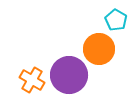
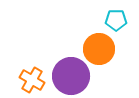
cyan pentagon: rotated 30 degrees counterclockwise
purple circle: moved 2 px right, 1 px down
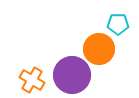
cyan pentagon: moved 2 px right, 4 px down
purple circle: moved 1 px right, 1 px up
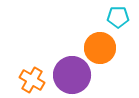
cyan pentagon: moved 7 px up
orange circle: moved 1 px right, 1 px up
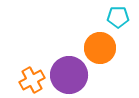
purple circle: moved 3 px left
orange cross: rotated 30 degrees clockwise
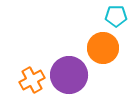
cyan pentagon: moved 2 px left, 1 px up
orange circle: moved 3 px right
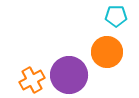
orange circle: moved 4 px right, 4 px down
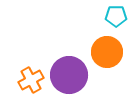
orange cross: moved 1 px left
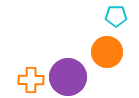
purple circle: moved 1 px left, 2 px down
orange cross: rotated 30 degrees clockwise
